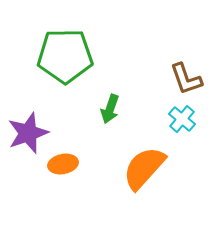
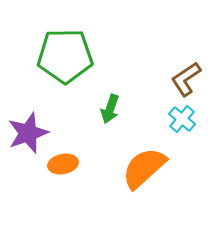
brown L-shape: rotated 75 degrees clockwise
orange semicircle: rotated 6 degrees clockwise
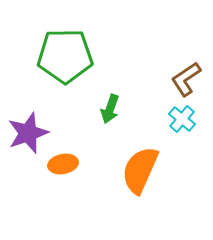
orange semicircle: moved 4 px left, 2 px down; rotated 24 degrees counterclockwise
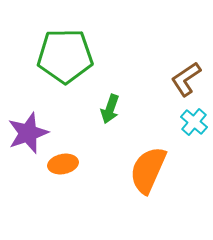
cyan cross: moved 12 px right, 3 px down
orange semicircle: moved 8 px right
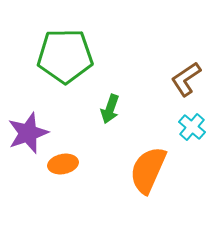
cyan cross: moved 2 px left, 5 px down
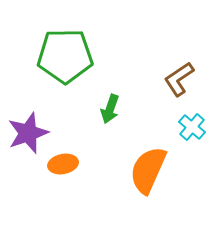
brown L-shape: moved 7 px left
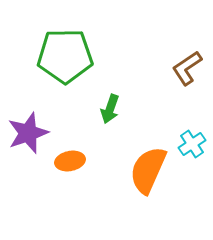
brown L-shape: moved 8 px right, 11 px up
cyan cross: moved 17 px down; rotated 16 degrees clockwise
orange ellipse: moved 7 px right, 3 px up
